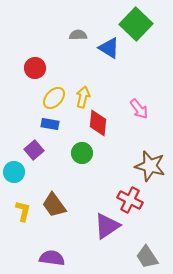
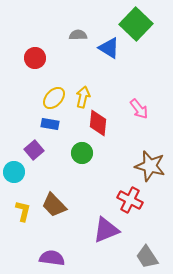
red circle: moved 10 px up
brown trapezoid: rotated 8 degrees counterclockwise
purple triangle: moved 1 px left, 4 px down; rotated 12 degrees clockwise
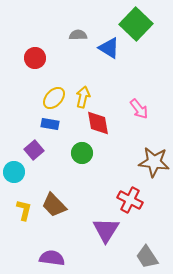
red diamond: rotated 16 degrees counterclockwise
brown star: moved 4 px right, 4 px up; rotated 8 degrees counterclockwise
yellow L-shape: moved 1 px right, 1 px up
purple triangle: rotated 36 degrees counterclockwise
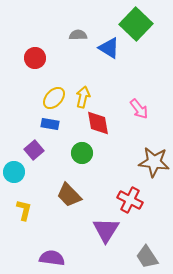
brown trapezoid: moved 15 px right, 10 px up
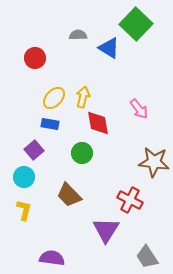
cyan circle: moved 10 px right, 5 px down
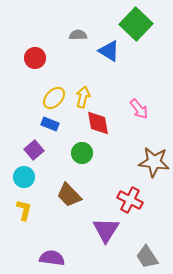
blue triangle: moved 3 px down
blue rectangle: rotated 12 degrees clockwise
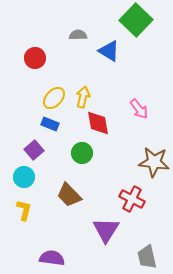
green square: moved 4 px up
red cross: moved 2 px right, 1 px up
gray trapezoid: rotated 20 degrees clockwise
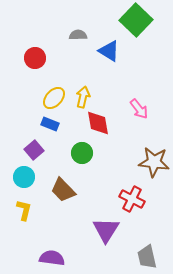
brown trapezoid: moved 6 px left, 5 px up
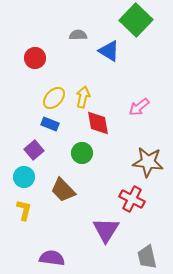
pink arrow: moved 2 px up; rotated 90 degrees clockwise
brown star: moved 6 px left
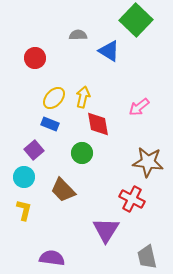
red diamond: moved 1 px down
